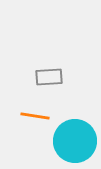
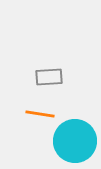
orange line: moved 5 px right, 2 px up
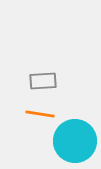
gray rectangle: moved 6 px left, 4 px down
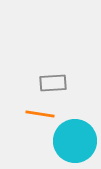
gray rectangle: moved 10 px right, 2 px down
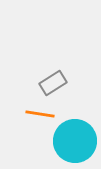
gray rectangle: rotated 28 degrees counterclockwise
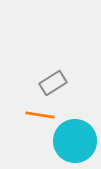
orange line: moved 1 px down
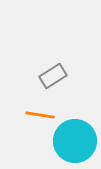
gray rectangle: moved 7 px up
